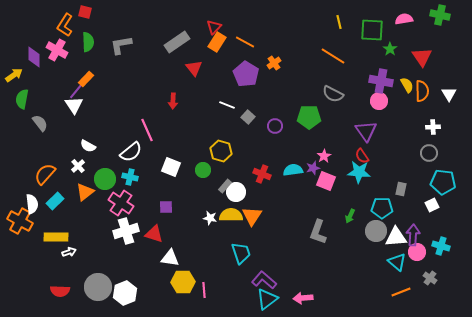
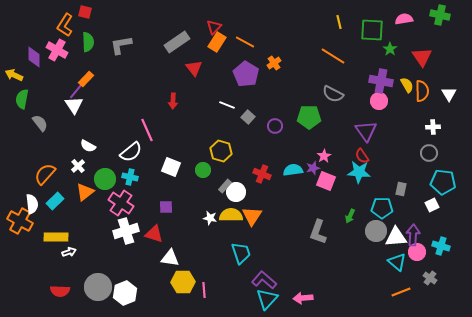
yellow arrow at (14, 75): rotated 120 degrees counterclockwise
cyan triangle at (267, 299): rotated 10 degrees counterclockwise
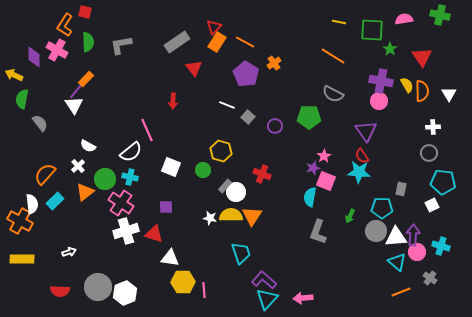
yellow line at (339, 22): rotated 64 degrees counterclockwise
cyan semicircle at (293, 170): moved 17 px right, 27 px down; rotated 72 degrees counterclockwise
yellow rectangle at (56, 237): moved 34 px left, 22 px down
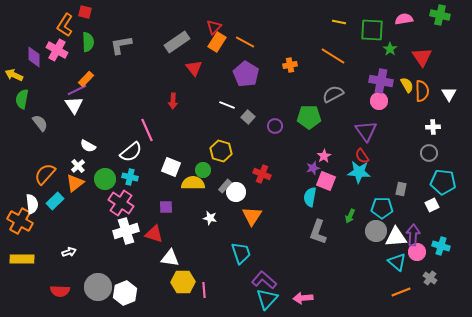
orange cross at (274, 63): moved 16 px right, 2 px down; rotated 24 degrees clockwise
purple line at (77, 90): rotated 24 degrees clockwise
gray semicircle at (333, 94): rotated 125 degrees clockwise
orange triangle at (85, 192): moved 10 px left, 9 px up
yellow semicircle at (231, 215): moved 38 px left, 32 px up
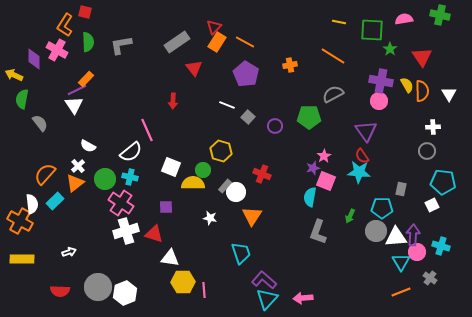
purple diamond at (34, 57): moved 2 px down
gray circle at (429, 153): moved 2 px left, 2 px up
cyan triangle at (397, 262): moved 4 px right; rotated 18 degrees clockwise
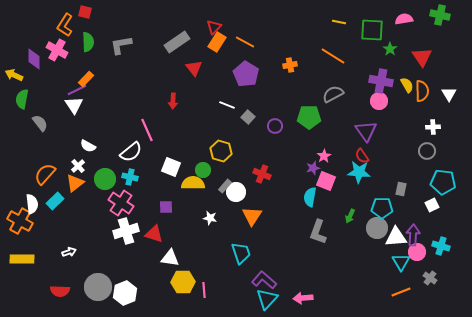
gray circle at (376, 231): moved 1 px right, 3 px up
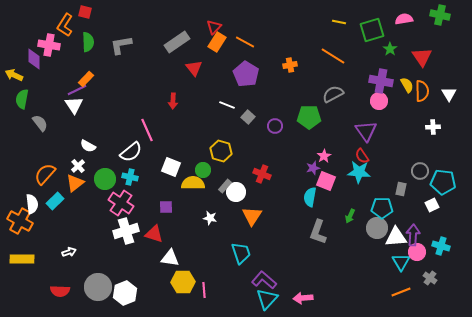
green square at (372, 30): rotated 20 degrees counterclockwise
pink cross at (57, 50): moved 8 px left, 5 px up; rotated 20 degrees counterclockwise
gray circle at (427, 151): moved 7 px left, 20 px down
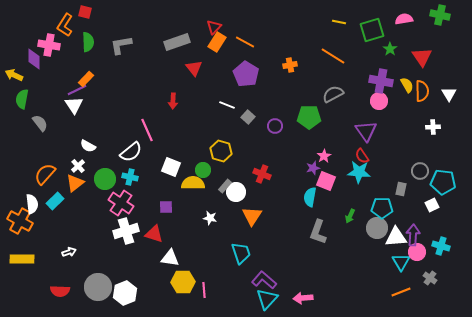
gray rectangle at (177, 42): rotated 15 degrees clockwise
